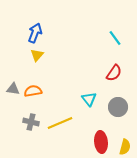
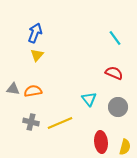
red semicircle: rotated 102 degrees counterclockwise
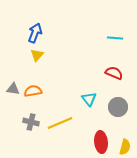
cyan line: rotated 49 degrees counterclockwise
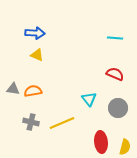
blue arrow: rotated 72 degrees clockwise
yellow triangle: rotated 48 degrees counterclockwise
red semicircle: moved 1 px right, 1 px down
gray circle: moved 1 px down
yellow line: moved 2 px right
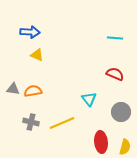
blue arrow: moved 5 px left, 1 px up
gray circle: moved 3 px right, 4 px down
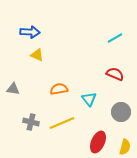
cyan line: rotated 35 degrees counterclockwise
orange semicircle: moved 26 px right, 2 px up
red ellipse: moved 3 px left; rotated 30 degrees clockwise
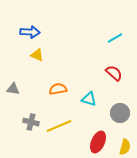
red semicircle: moved 1 px left, 1 px up; rotated 18 degrees clockwise
orange semicircle: moved 1 px left
cyan triangle: rotated 35 degrees counterclockwise
gray circle: moved 1 px left, 1 px down
yellow line: moved 3 px left, 3 px down
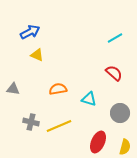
blue arrow: rotated 30 degrees counterclockwise
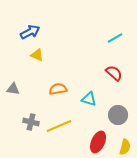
gray circle: moved 2 px left, 2 px down
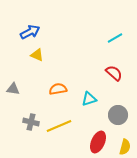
cyan triangle: rotated 35 degrees counterclockwise
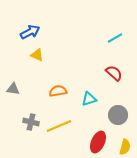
orange semicircle: moved 2 px down
